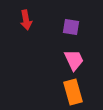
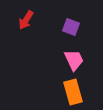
red arrow: rotated 42 degrees clockwise
purple square: rotated 12 degrees clockwise
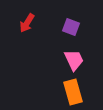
red arrow: moved 1 px right, 3 px down
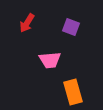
pink trapezoid: moved 24 px left; rotated 110 degrees clockwise
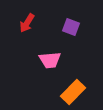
orange rectangle: rotated 60 degrees clockwise
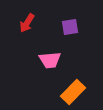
purple square: moved 1 px left; rotated 30 degrees counterclockwise
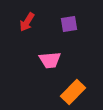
red arrow: moved 1 px up
purple square: moved 1 px left, 3 px up
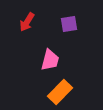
pink trapezoid: rotated 70 degrees counterclockwise
orange rectangle: moved 13 px left
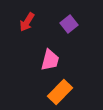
purple square: rotated 30 degrees counterclockwise
